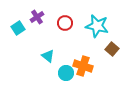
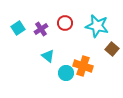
purple cross: moved 4 px right, 12 px down
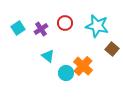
orange cross: rotated 24 degrees clockwise
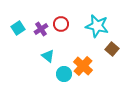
red circle: moved 4 px left, 1 px down
cyan circle: moved 2 px left, 1 px down
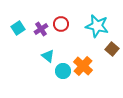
cyan circle: moved 1 px left, 3 px up
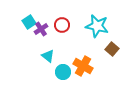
red circle: moved 1 px right, 1 px down
cyan square: moved 11 px right, 6 px up
orange cross: rotated 12 degrees counterclockwise
cyan circle: moved 1 px down
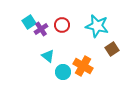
brown square: rotated 16 degrees clockwise
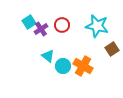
cyan circle: moved 6 px up
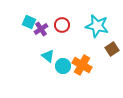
cyan square: rotated 32 degrees counterclockwise
orange cross: moved 1 px left, 1 px up
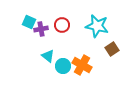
purple cross: rotated 24 degrees clockwise
